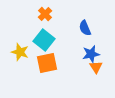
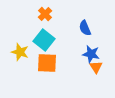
blue star: rotated 24 degrees clockwise
orange square: rotated 15 degrees clockwise
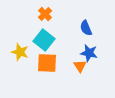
blue semicircle: moved 1 px right
blue star: moved 2 px left, 1 px up
orange triangle: moved 16 px left, 1 px up
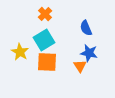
cyan square: rotated 20 degrees clockwise
yellow star: rotated 12 degrees clockwise
orange square: moved 1 px up
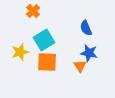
orange cross: moved 12 px left, 3 px up
yellow star: rotated 24 degrees clockwise
